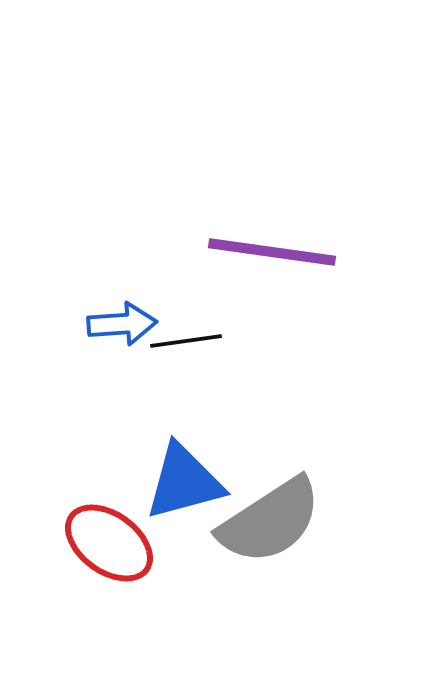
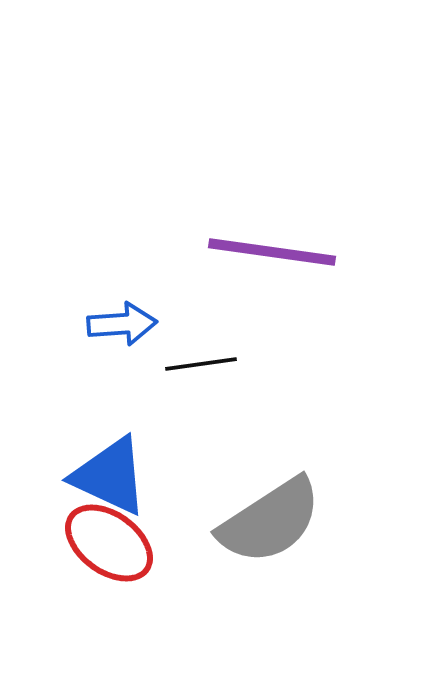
black line: moved 15 px right, 23 px down
blue triangle: moved 74 px left, 6 px up; rotated 40 degrees clockwise
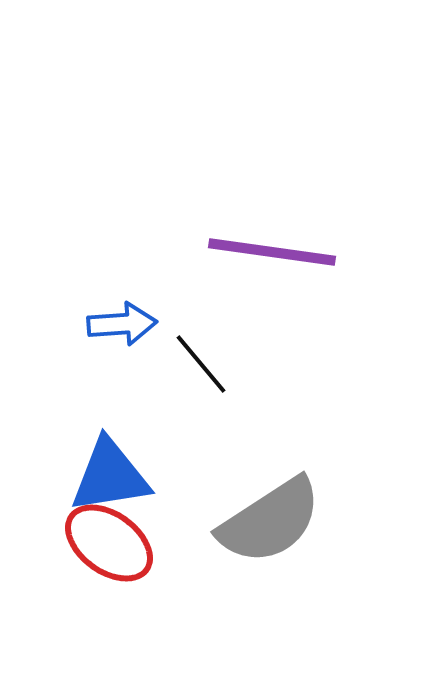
black line: rotated 58 degrees clockwise
blue triangle: rotated 34 degrees counterclockwise
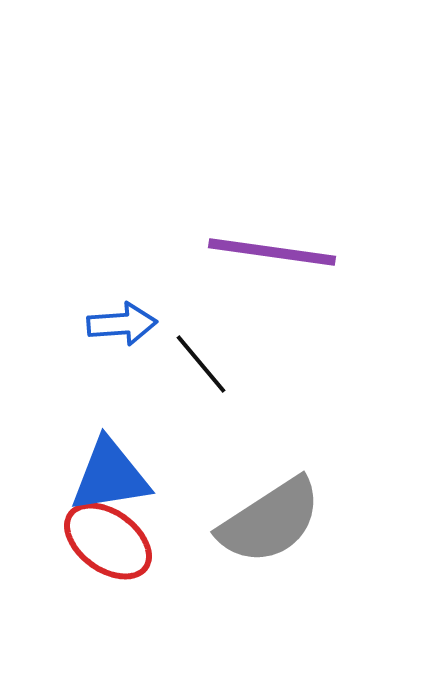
red ellipse: moved 1 px left, 2 px up
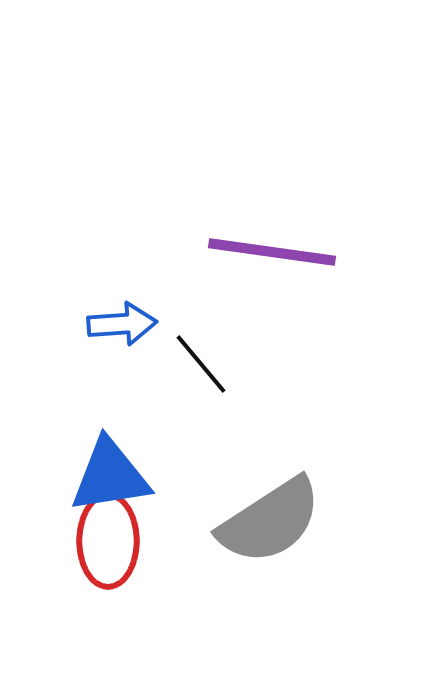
red ellipse: rotated 54 degrees clockwise
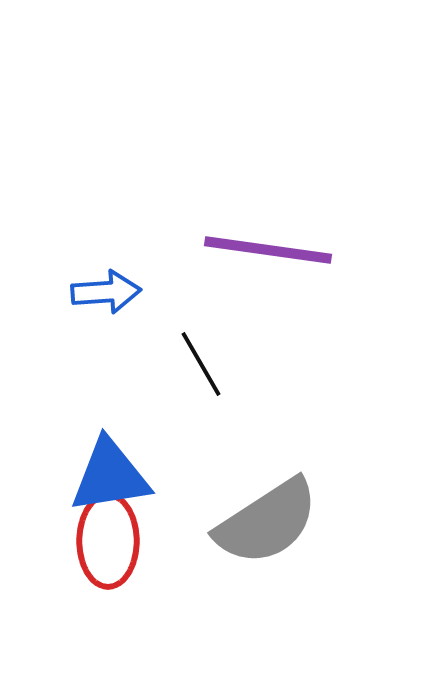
purple line: moved 4 px left, 2 px up
blue arrow: moved 16 px left, 32 px up
black line: rotated 10 degrees clockwise
gray semicircle: moved 3 px left, 1 px down
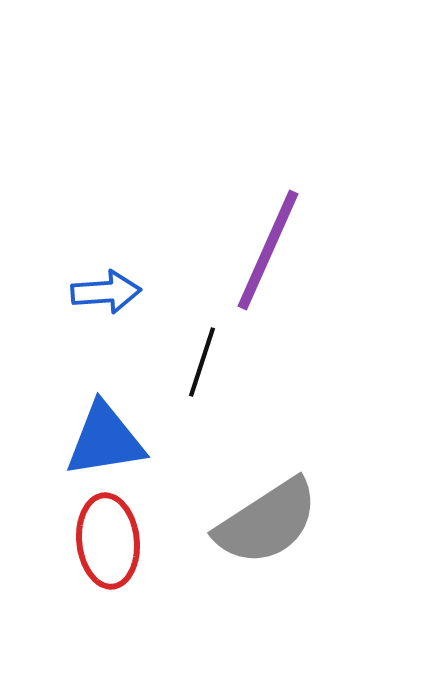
purple line: rotated 74 degrees counterclockwise
black line: moved 1 px right, 2 px up; rotated 48 degrees clockwise
blue triangle: moved 5 px left, 36 px up
red ellipse: rotated 6 degrees counterclockwise
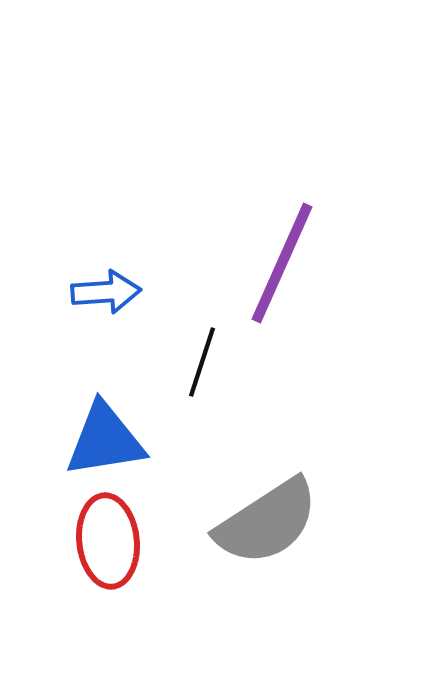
purple line: moved 14 px right, 13 px down
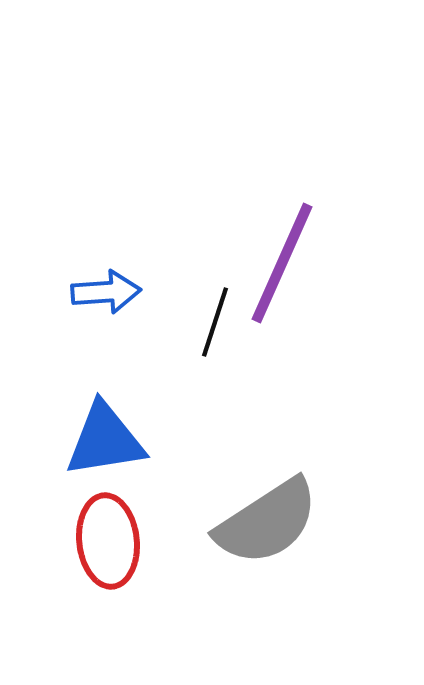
black line: moved 13 px right, 40 px up
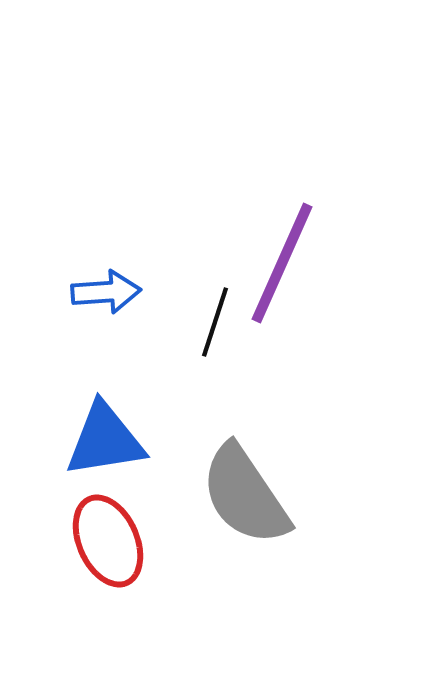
gray semicircle: moved 22 px left, 27 px up; rotated 89 degrees clockwise
red ellipse: rotated 18 degrees counterclockwise
